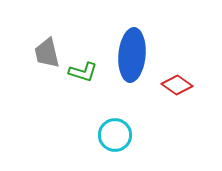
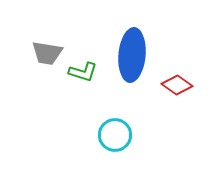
gray trapezoid: rotated 68 degrees counterclockwise
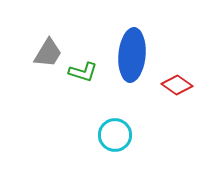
gray trapezoid: moved 1 px right; rotated 68 degrees counterclockwise
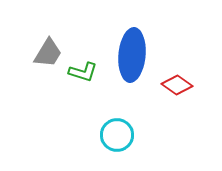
cyan circle: moved 2 px right
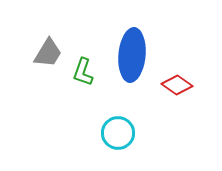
green L-shape: rotated 92 degrees clockwise
cyan circle: moved 1 px right, 2 px up
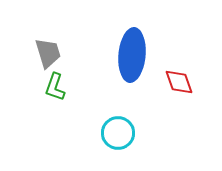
gray trapezoid: rotated 48 degrees counterclockwise
green L-shape: moved 28 px left, 15 px down
red diamond: moved 2 px right, 3 px up; rotated 36 degrees clockwise
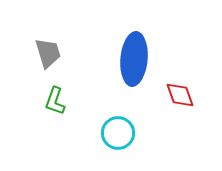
blue ellipse: moved 2 px right, 4 px down
red diamond: moved 1 px right, 13 px down
green L-shape: moved 14 px down
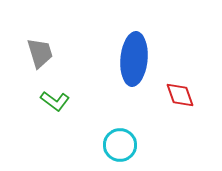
gray trapezoid: moved 8 px left
green L-shape: rotated 72 degrees counterclockwise
cyan circle: moved 2 px right, 12 px down
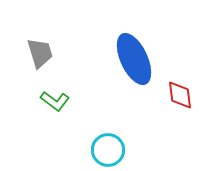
blue ellipse: rotated 30 degrees counterclockwise
red diamond: rotated 12 degrees clockwise
cyan circle: moved 12 px left, 5 px down
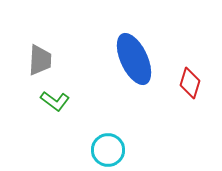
gray trapezoid: moved 7 px down; rotated 20 degrees clockwise
red diamond: moved 10 px right, 12 px up; rotated 24 degrees clockwise
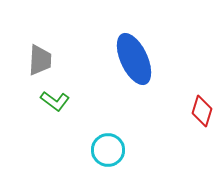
red diamond: moved 12 px right, 28 px down
